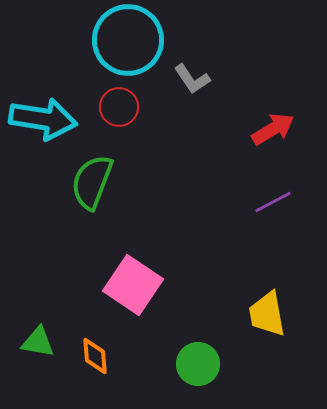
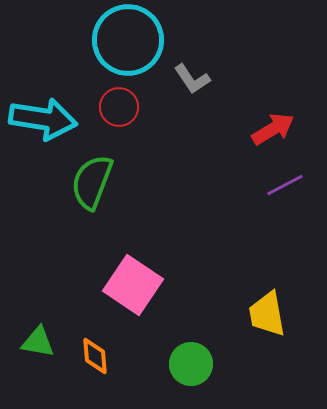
purple line: moved 12 px right, 17 px up
green circle: moved 7 px left
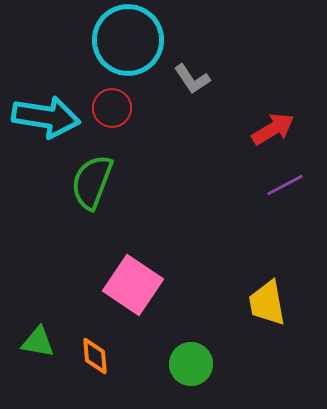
red circle: moved 7 px left, 1 px down
cyan arrow: moved 3 px right, 2 px up
yellow trapezoid: moved 11 px up
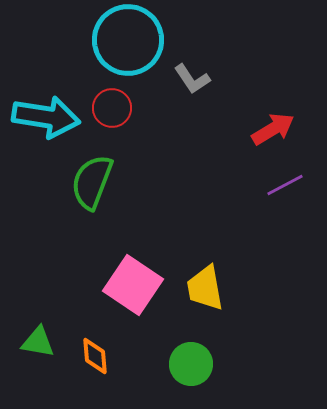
yellow trapezoid: moved 62 px left, 15 px up
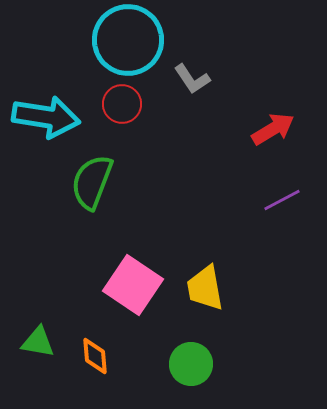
red circle: moved 10 px right, 4 px up
purple line: moved 3 px left, 15 px down
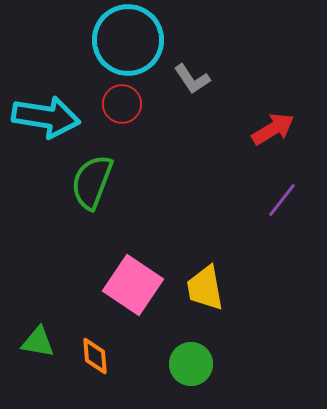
purple line: rotated 24 degrees counterclockwise
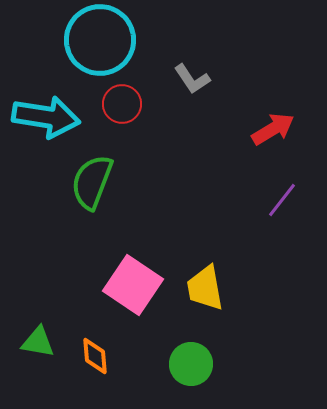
cyan circle: moved 28 px left
